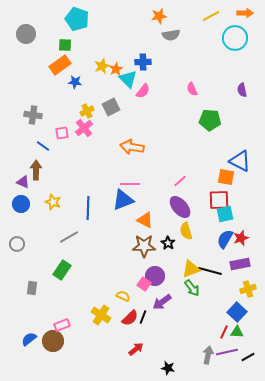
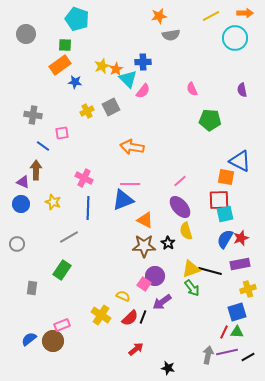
pink cross at (84, 128): moved 50 px down; rotated 24 degrees counterclockwise
blue square at (237, 312): rotated 30 degrees clockwise
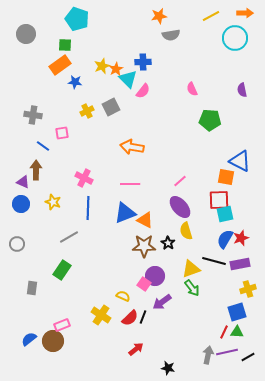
blue triangle at (123, 200): moved 2 px right, 13 px down
black line at (210, 271): moved 4 px right, 10 px up
